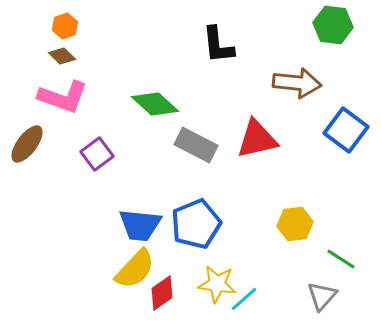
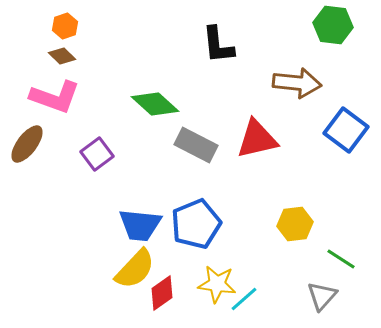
pink L-shape: moved 8 px left
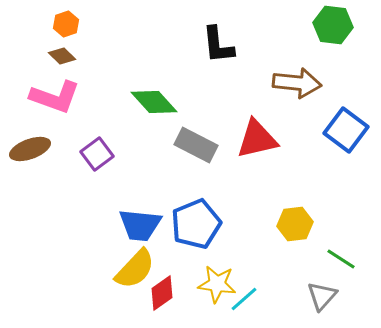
orange hexagon: moved 1 px right, 2 px up
green diamond: moved 1 px left, 2 px up; rotated 6 degrees clockwise
brown ellipse: moved 3 px right, 5 px down; rotated 33 degrees clockwise
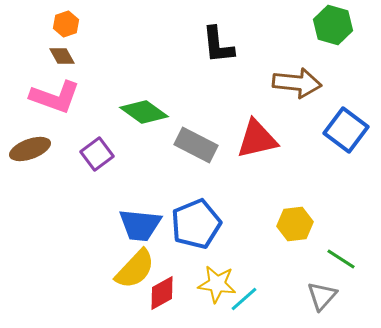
green hexagon: rotated 9 degrees clockwise
brown diamond: rotated 16 degrees clockwise
green diamond: moved 10 px left, 10 px down; rotated 12 degrees counterclockwise
red diamond: rotated 6 degrees clockwise
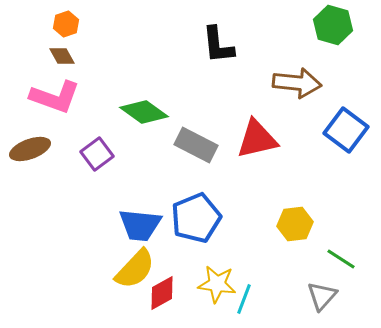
blue pentagon: moved 6 px up
cyan line: rotated 28 degrees counterclockwise
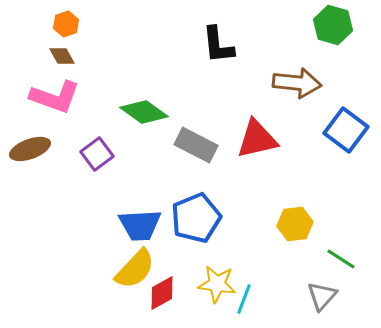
blue trapezoid: rotated 9 degrees counterclockwise
